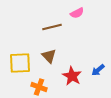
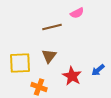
brown triangle: rotated 21 degrees clockwise
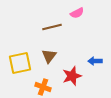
yellow square: rotated 10 degrees counterclockwise
blue arrow: moved 3 px left, 9 px up; rotated 40 degrees clockwise
red star: rotated 24 degrees clockwise
orange cross: moved 4 px right
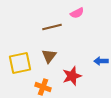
blue arrow: moved 6 px right
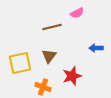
blue arrow: moved 5 px left, 13 px up
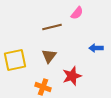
pink semicircle: rotated 24 degrees counterclockwise
yellow square: moved 5 px left, 3 px up
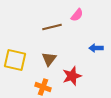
pink semicircle: moved 2 px down
brown triangle: moved 3 px down
yellow square: rotated 25 degrees clockwise
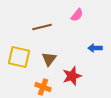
brown line: moved 10 px left
blue arrow: moved 1 px left
yellow square: moved 4 px right, 3 px up
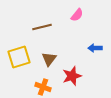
yellow square: rotated 30 degrees counterclockwise
